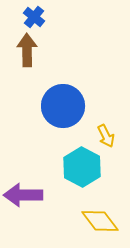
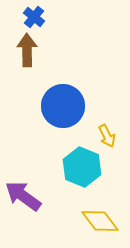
yellow arrow: moved 1 px right
cyan hexagon: rotated 6 degrees counterclockwise
purple arrow: moved 1 px down; rotated 36 degrees clockwise
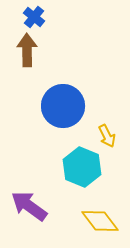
purple arrow: moved 6 px right, 10 px down
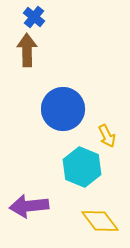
blue circle: moved 3 px down
purple arrow: rotated 42 degrees counterclockwise
